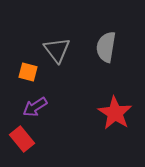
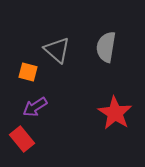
gray triangle: rotated 12 degrees counterclockwise
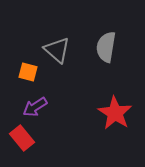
red rectangle: moved 1 px up
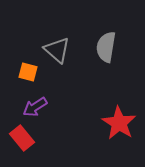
red star: moved 4 px right, 10 px down
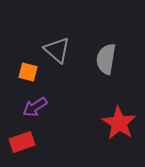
gray semicircle: moved 12 px down
red rectangle: moved 4 px down; rotated 70 degrees counterclockwise
